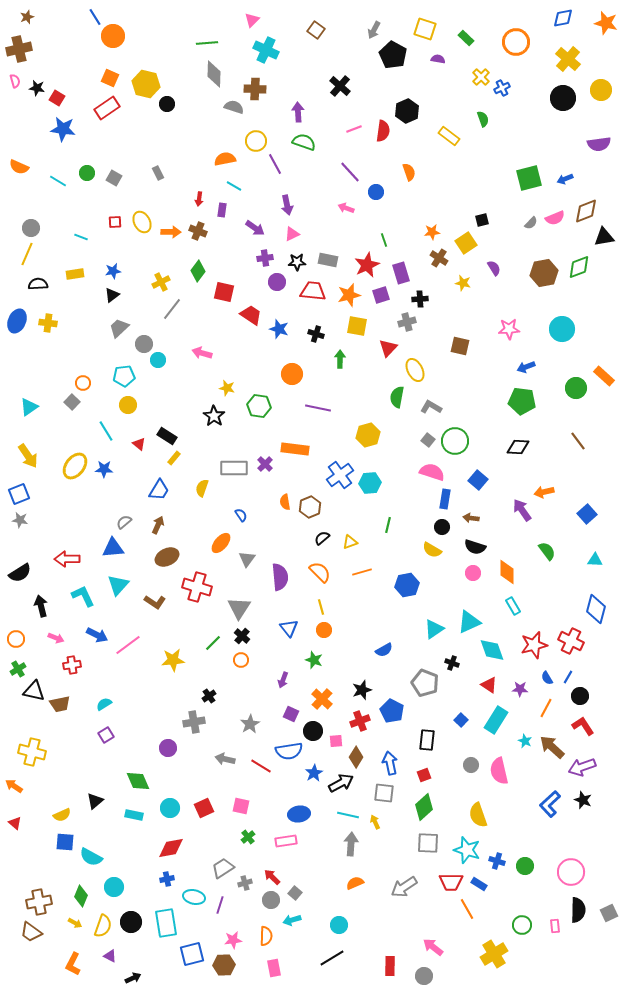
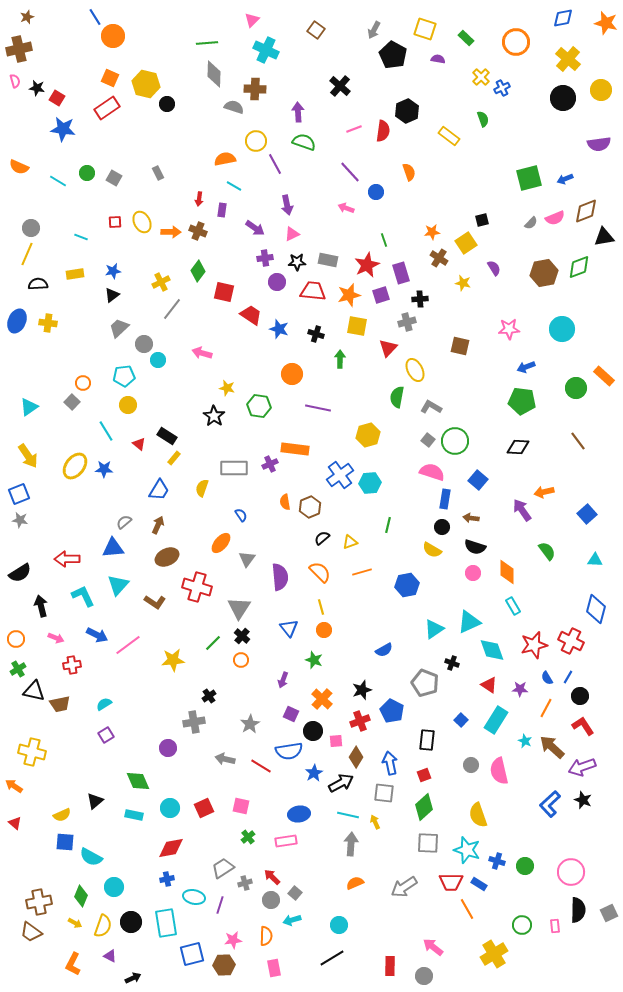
purple cross at (265, 464): moved 5 px right; rotated 21 degrees clockwise
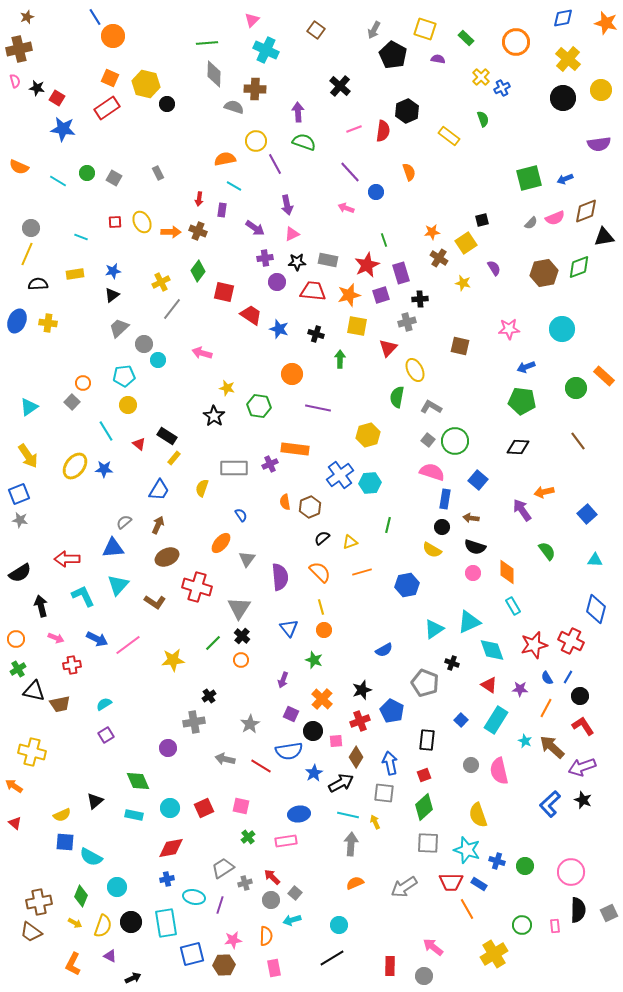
blue arrow at (97, 635): moved 4 px down
cyan circle at (114, 887): moved 3 px right
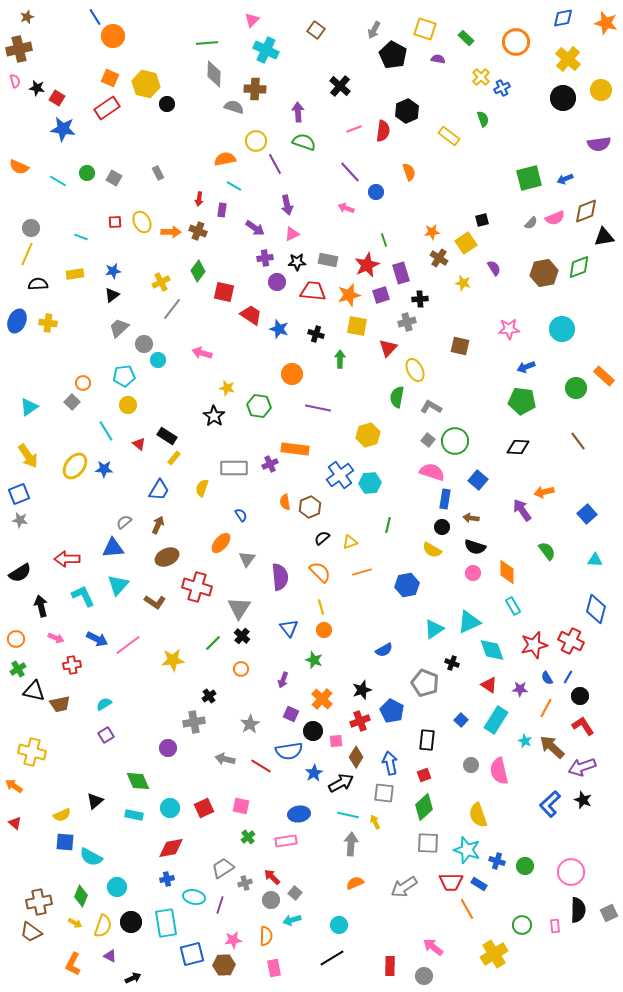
orange circle at (241, 660): moved 9 px down
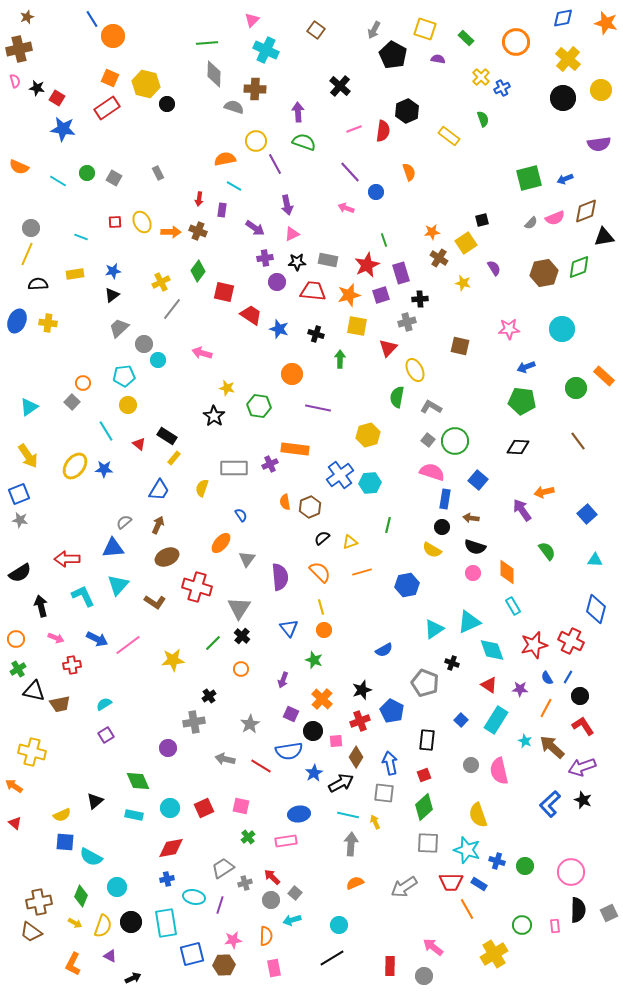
blue line at (95, 17): moved 3 px left, 2 px down
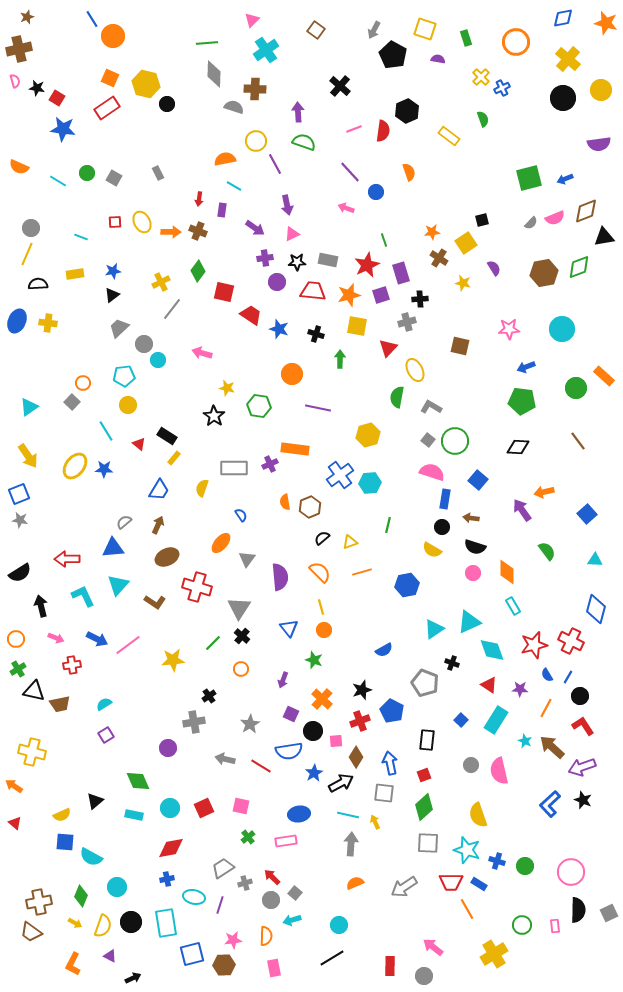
green rectangle at (466, 38): rotated 28 degrees clockwise
cyan cross at (266, 50): rotated 30 degrees clockwise
blue semicircle at (547, 678): moved 3 px up
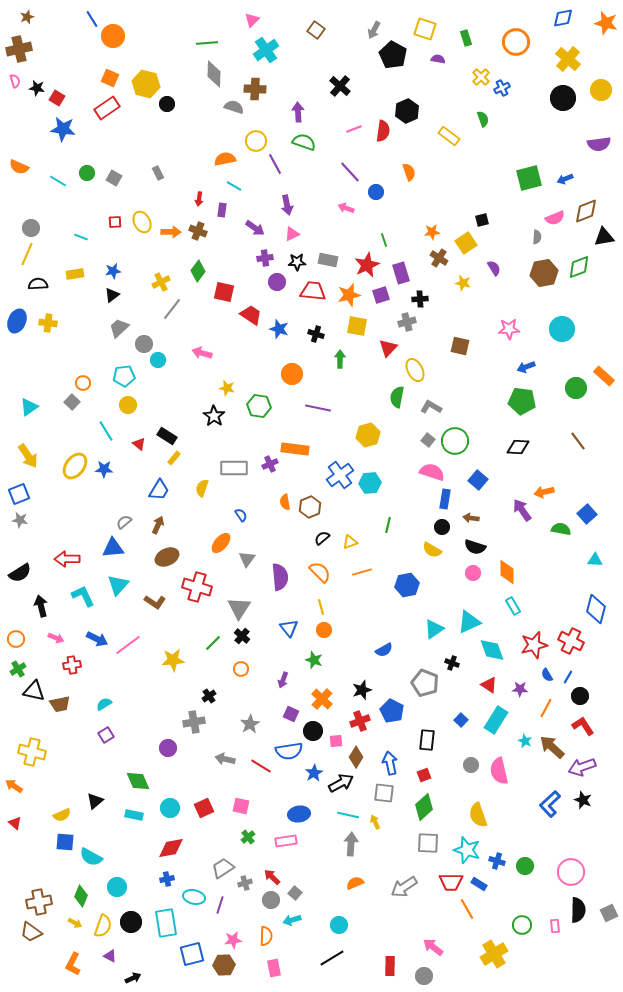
gray semicircle at (531, 223): moved 6 px right, 14 px down; rotated 40 degrees counterclockwise
green semicircle at (547, 551): moved 14 px right, 22 px up; rotated 42 degrees counterclockwise
